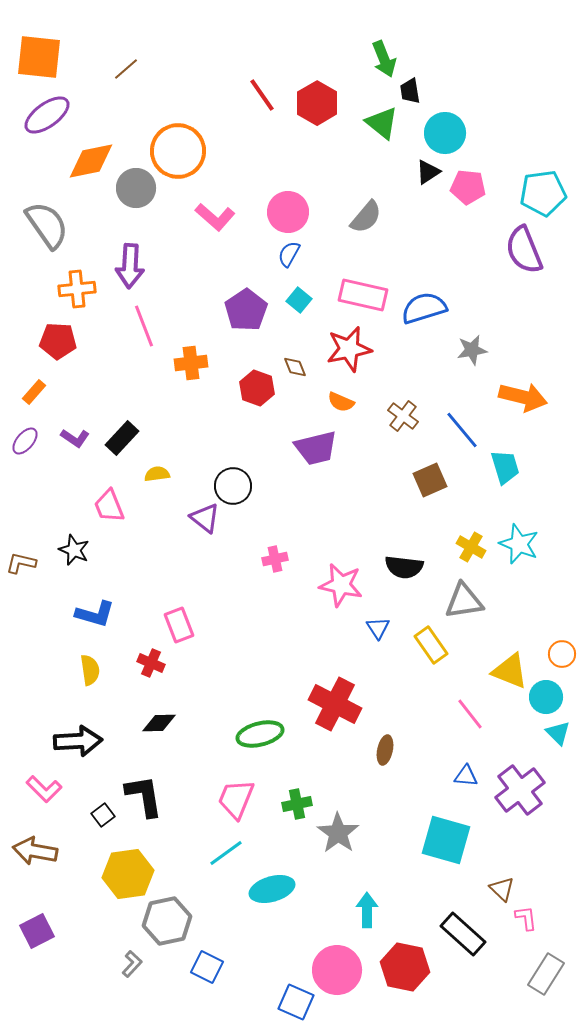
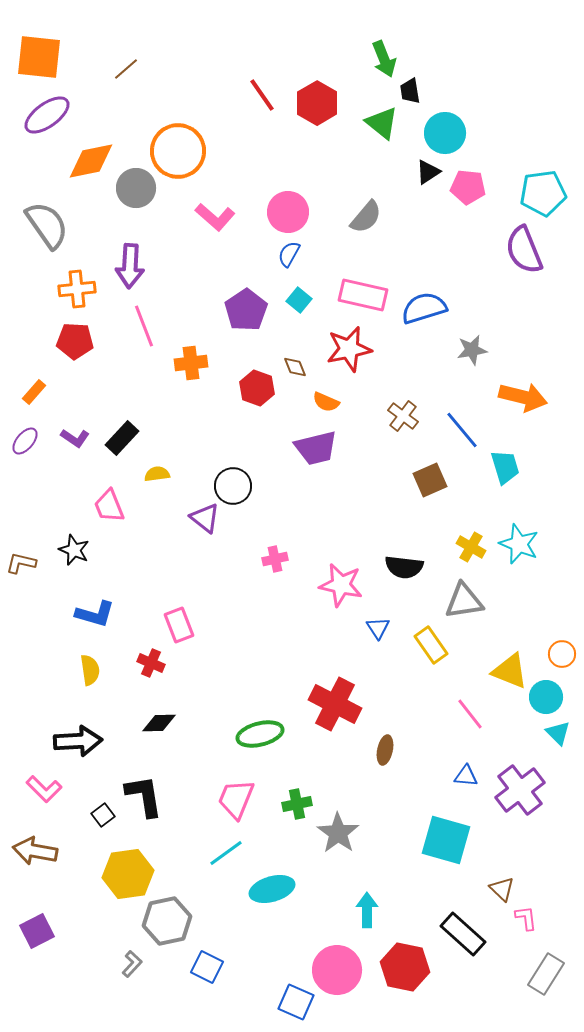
red pentagon at (58, 341): moved 17 px right
orange semicircle at (341, 402): moved 15 px left
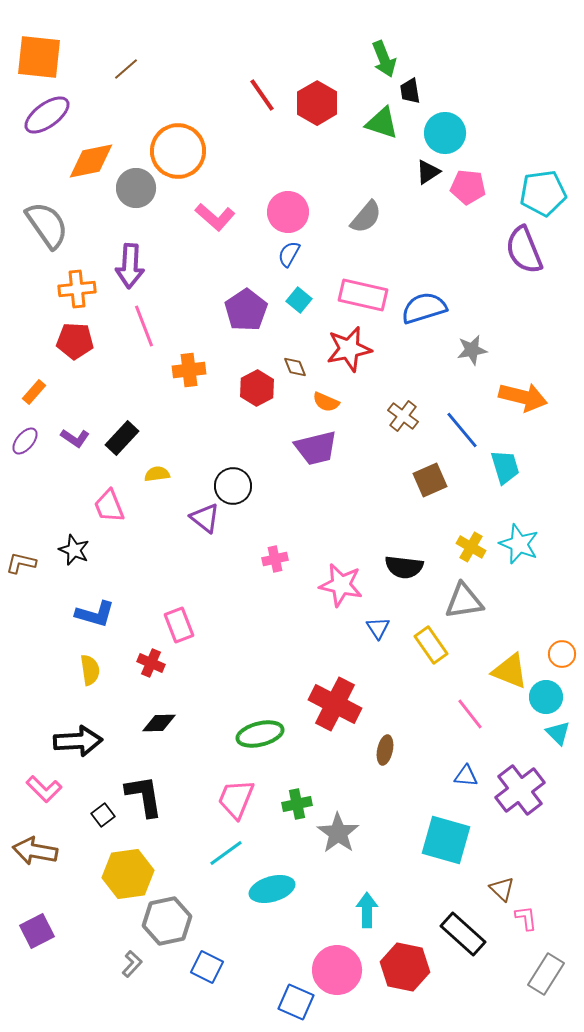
green triangle at (382, 123): rotated 21 degrees counterclockwise
orange cross at (191, 363): moved 2 px left, 7 px down
red hexagon at (257, 388): rotated 12 degrees clockwise
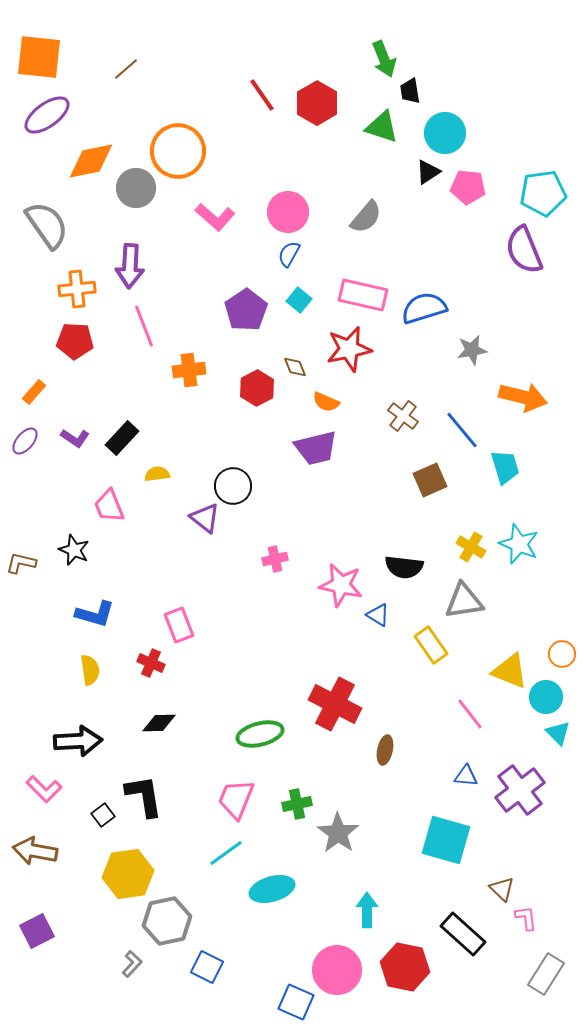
green triangle at (382, 123): moved 4 px down
blue triangle at (378, 628): moved 13 px up; rotated 25 degrees counterclockwise
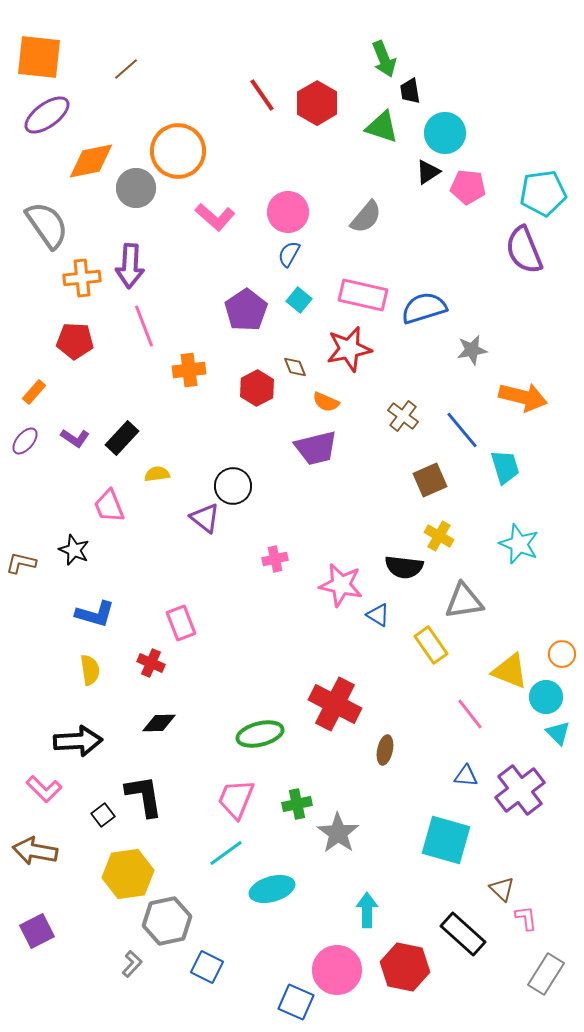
orange cross at (77, 289): moved 5 px right, 11 px up
yellow cross at (471, 547): moved 32 px left, 11 px up
pink rectangle at (179, 625): moved 2 px right, 2 px up
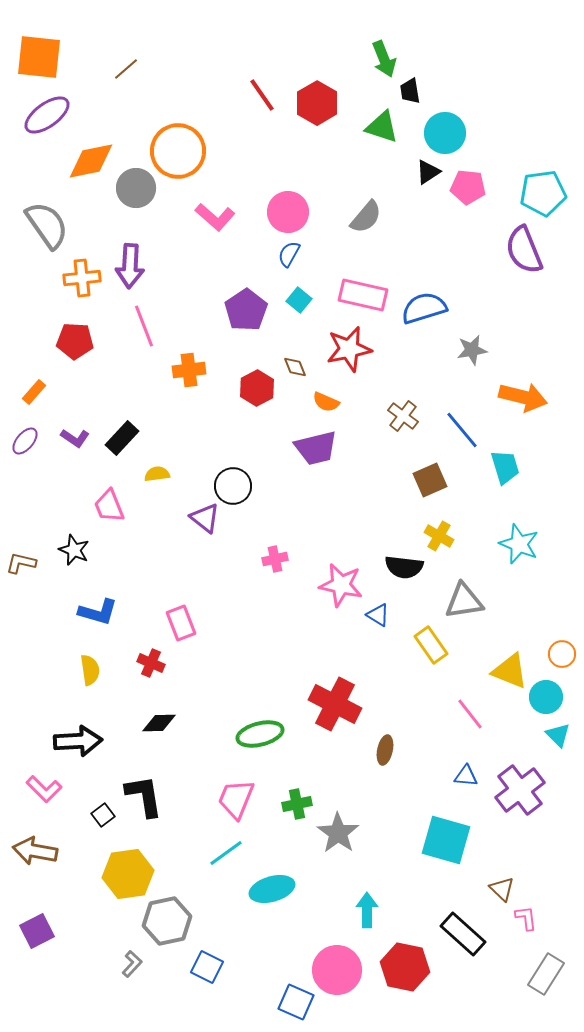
blue L-shape at (95, 614): moved 3 px right, 2 px up
cyan triangle at (558, 733): moved 2 px down
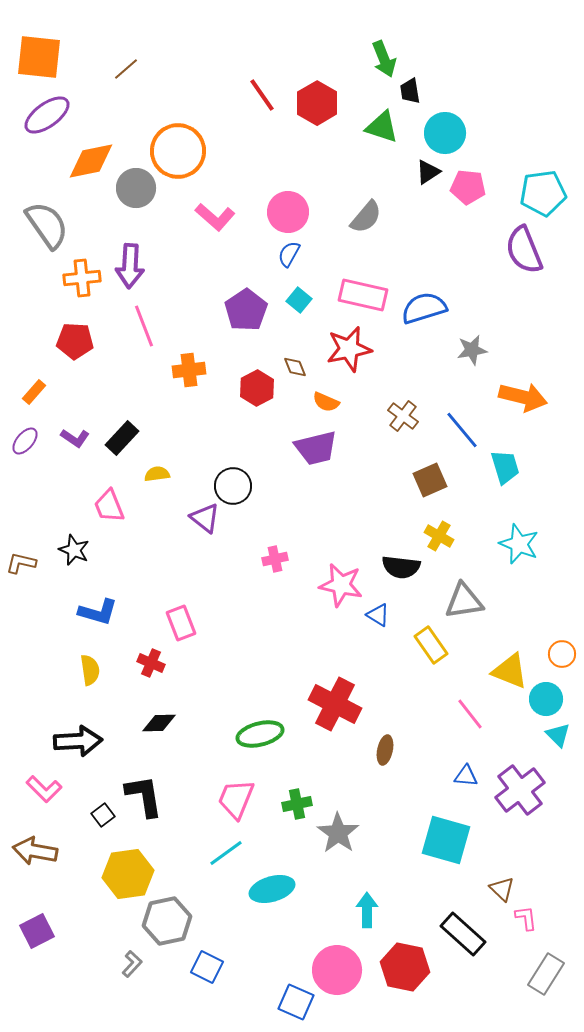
black semicircle at (404, 567): moved 3 px left
cyan circle at (546, 697): moved 2 px down
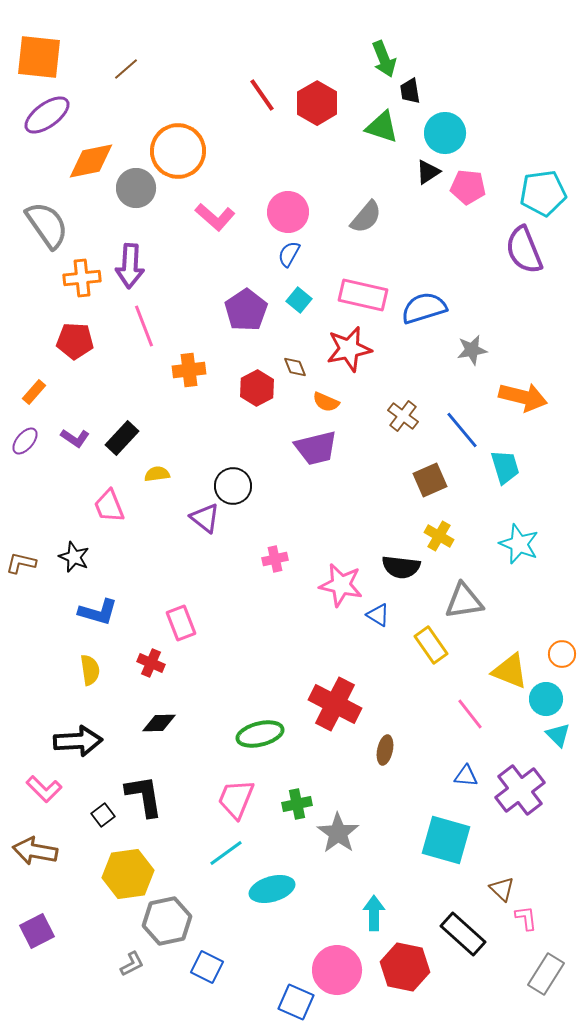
black star at (74, 550): moved 7 px down
cyan arrow at (367, 910): moved 7 px right, 3 px down
gray L-shape at (132, 964): rotated 20 degrees clockwise
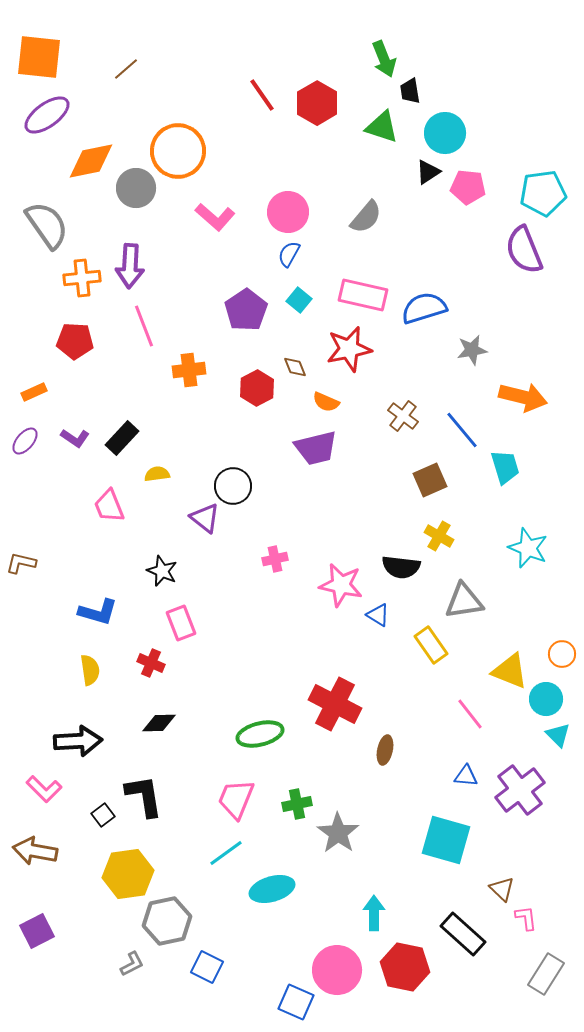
orange rectangle at (34, 392): rotated 25 degrees clockwise
cyan star at (519, 544): moved 9 px right, 4 px down
black star at (74, 557): moved 88 px right, 14 px down
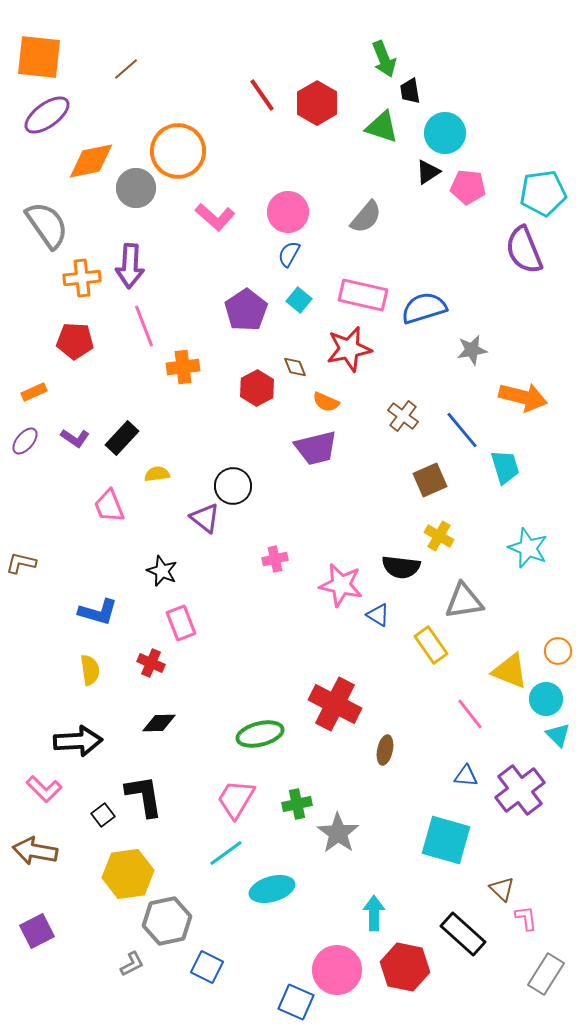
orange cross at (189, 370): moved 6 px left, 3 px up
orange circle at (562, 654): moved 4 px left, 3 px up
pink trapezoid at (236, 799): rotated 9 degrees clockwise
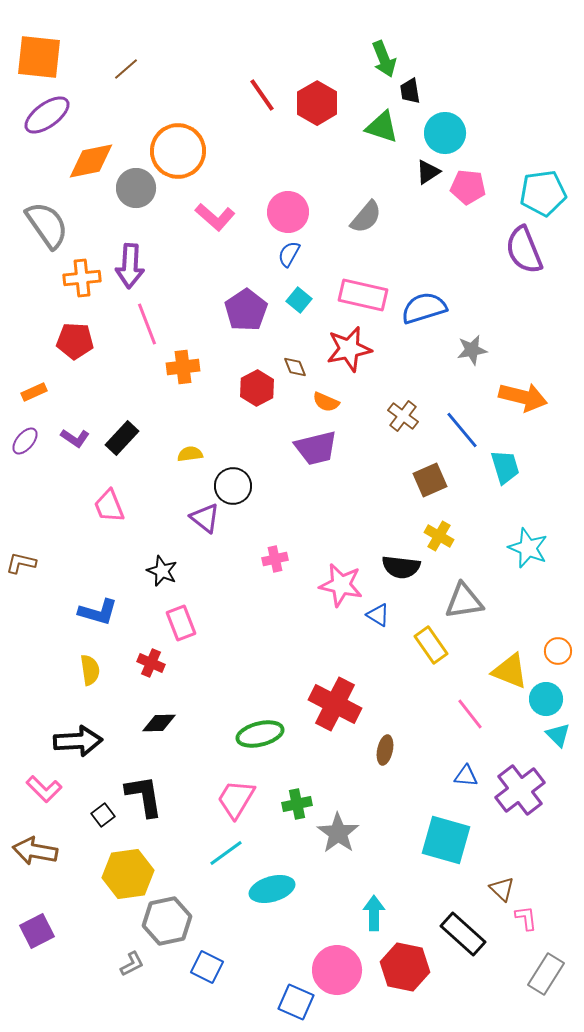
pink line at (144, 326): moved 3 px right, 2 px up
yellow semicircle at (157, 474): moved 33 px right, 20 px up
